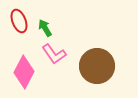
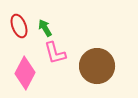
red ellipse: moved 5 px down
pink L-shape: moved 1 px right, 1 px up; rotated 20 degrees clockwise
pink diamond: moved 1 px right, 1 px down
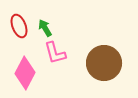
brown circle: moved 7 px right, 3 px up
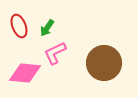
green arrow: moved 2 px right; rotated 114 degrees counterclockwise
pink L-shape: rotated 80 degrees clockwise
pink diamond: rotated 68 degrees clockwise
